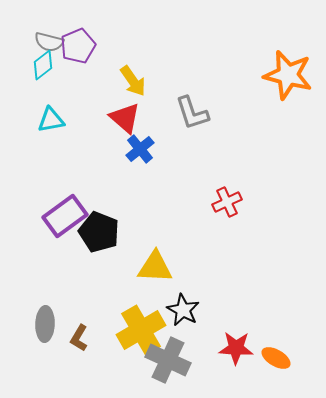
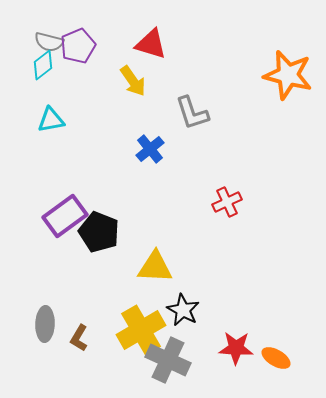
red triangle: moved 26 px right, 74 px up; rotated 24 degrees counterclockwise
blue cross: moved 10 px right
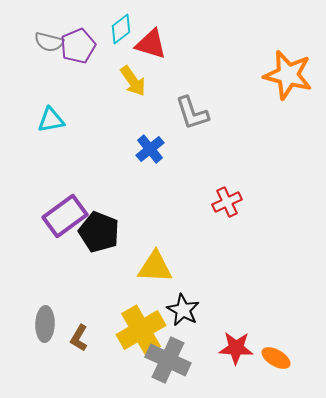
cyan diamond: moved 78 px right, 36 px up
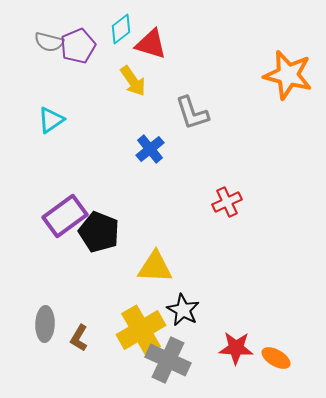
cyan triangle: rotated 24 degrees counterclockwise
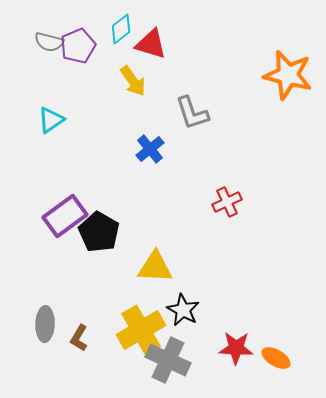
black pentagon: rotated 9 degrees clockwise
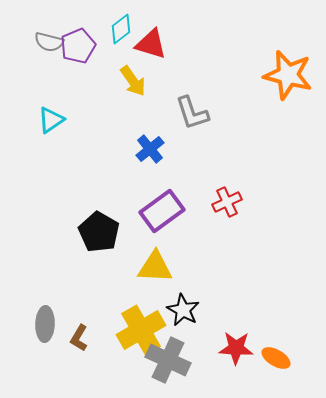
purple rectangle: moved 97 px right, 5 px up
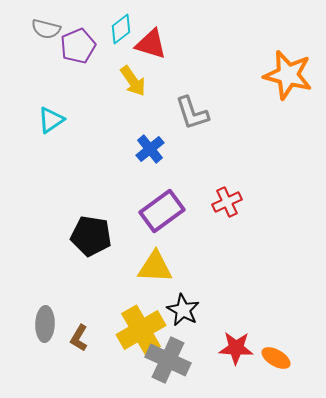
gray semicircle: moved 3 px left, 13 px up
black pentagon: moved 8 px left, 4 px down; rotated 21 degrees counterclockwise
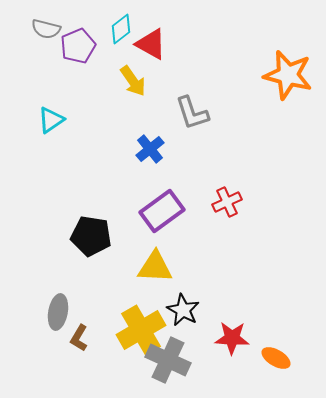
red triangle: rotated 12 degrees clockwise
gray ellipse: moved 13 px right, 12 px up; rotated 8 degrees clockwise
red star: moved 4 px left, 10 px up
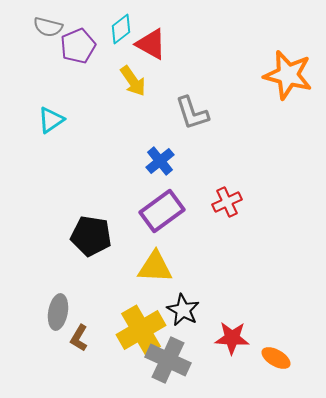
gray semicircle: moved 2 px right, 2 px up
blue cross: moved 10 px right, 12 px down
